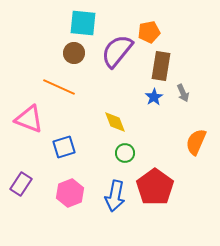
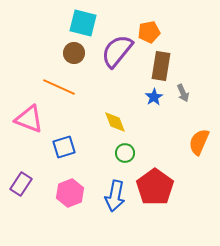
cyan square: rotated 8 degrees clockwise
orange semicircle: moved 3 px right
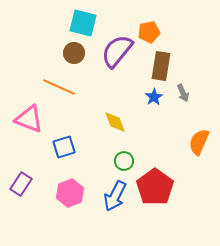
green circle: moved 1 px left, 8 px down
blue arrow: rotated 16 degrees clockwise
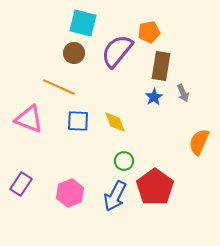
blue square: moved 14 px right, 26 px up; rotated 20 degrees clockwise
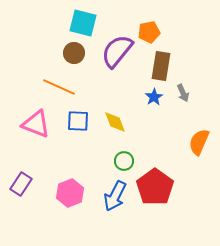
pink triangle: moved 7 px right, 5 px down
